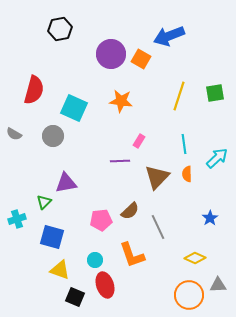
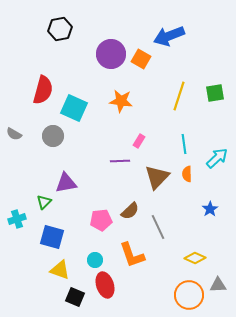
red semicircle: moved 9 px right
blue star: moved 9 px up
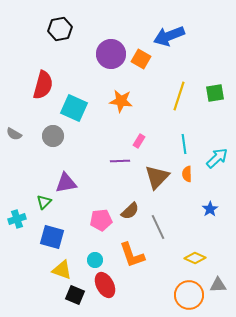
red semicircle: moved 5 px up
yellow triangle: moved 2 px right
red ellipse: rotated 10 degrees counterclockwise
black square: moved 2 px up
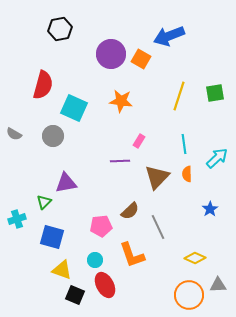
pink pentagon: moved 6 px down
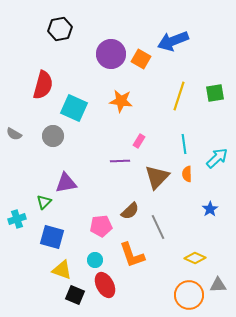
blue arrow: moved 4 px right, 5 px down
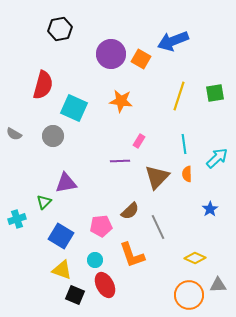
blue square: moved 9 px right, 1 px up; rotated 15 degrees clockwise
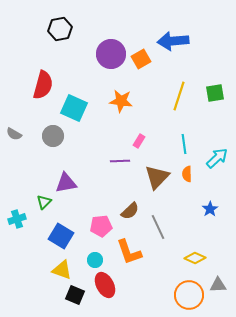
blue arrow: rotated 16 degrees clockwise
orange square: rotated 30 degrees clockwise
orange L-shape: moved 3 px left, 3 px up
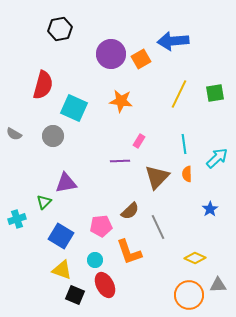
yellow line: moved 2 px up; rotated 8 degrees clockwise
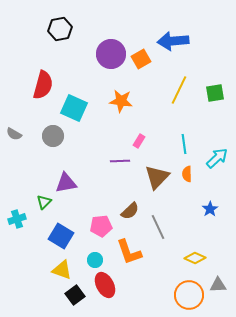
yellow line: moved 4 px up
black square: rotated 30 degrees clockwise
